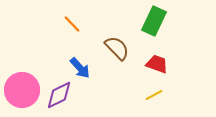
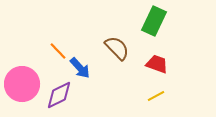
orange line: moved 14 px left, 27 px down
pink circle: moved 6 px up
yellow line: moved 2 px right, 1 px down
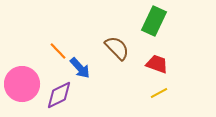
yellow line: moved 3 px right, 3 px up
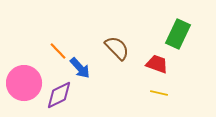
green rectangle: moved 24 px right, 13 px down
pink circle: moved 2 px right, 1 px up
yellow line: rotated 42 degrees clockwise
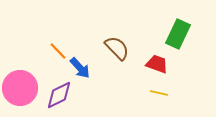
pink circle: moved 4 px left, 5 px down
